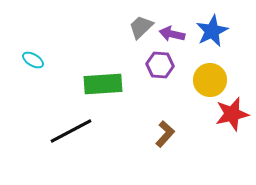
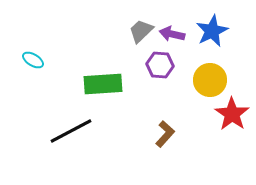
gray trapezoid: moved 4 px down
red star: rotated 24 degrees counterclockwise
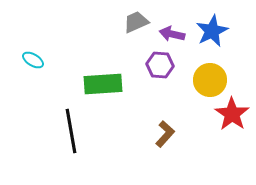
gray trapezoid: moved 5 px left, 9 px up; rotated 20 degrees clockwise
black line: rotated 72 degrees counterclockwise
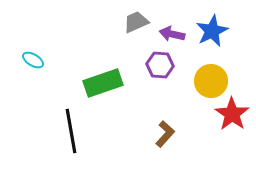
yellow circle: moved 1 px right, 1 px down
green rectangle: moved 1 px up; rotated 15 degrees counterclockwise
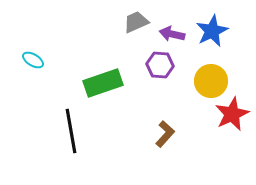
red star: rotated 12 degrees clockwise
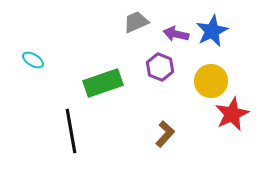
purple arrow: moved 4 px right
purple hexagon: moved 2 px down; rotated 16 degrees clockwise
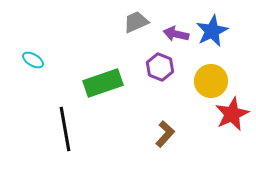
black line: moved 6 px left, 2 px up
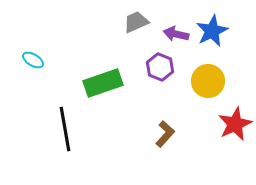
yellow circle: moved 3 px left
red star: moved 3 px right, 10 px down
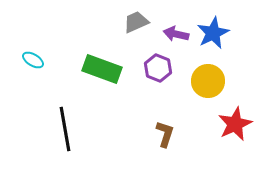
blue star: moved 1 px right, 2 px down
purple hexagon: moved 2 px left, 1 px down
green rectangle: moved 1 px left, 14 px up; rotated 39 degrees clockwise
brown L-shape: rotated 24 degrees counterclockwise
